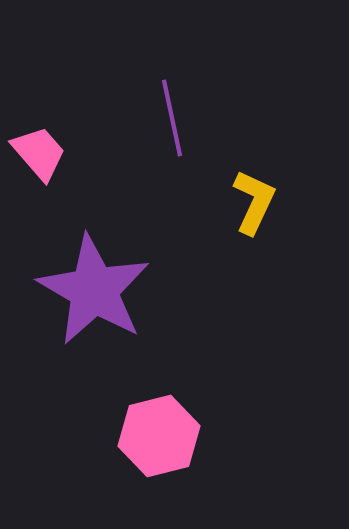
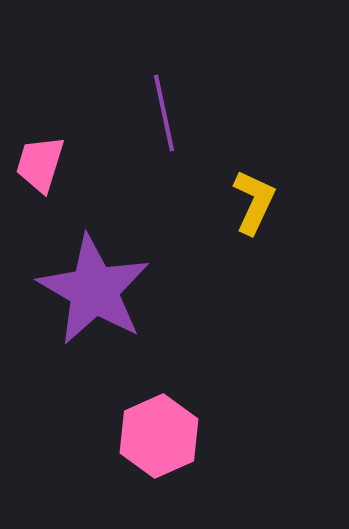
purple line: moved 8 px left, 5 px up
pink trapezoid: moved 1 px right, 11 px down; rotated 122 degrees counterclockwise
pink hexagon: rotated 10 degrees counterclockwise
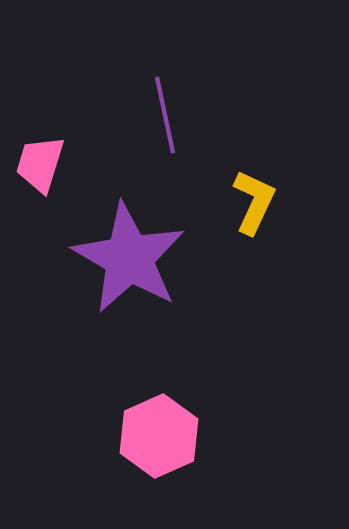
purple line: moved 1 px right, 2 px down
purple star: moved 35 px right, 32 px up
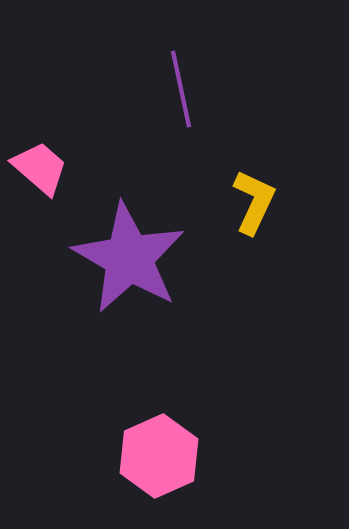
purple line: moved 16 px right, 26 px up
pink trapezoid: moved 4 px down; rotated 114 degrees clockwise
pink hexagon: moved 20 px down
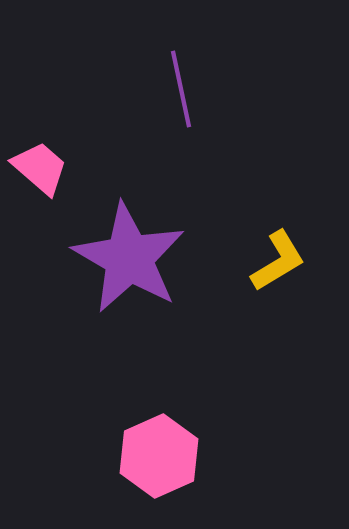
yellow L-shape: moved 24 px right, 59 px down; rotated 34 degrees clockwise
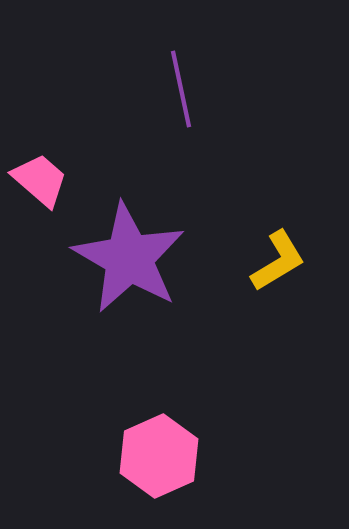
pink trapezoid: moved 12 px down
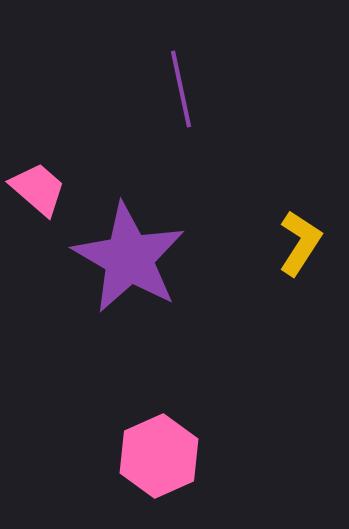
pink trapezoid: moved 2 px left, 9 px down
yellow L-shape: moved 22 px right, 18 px up; rotated 26 degrees counterclockwise
